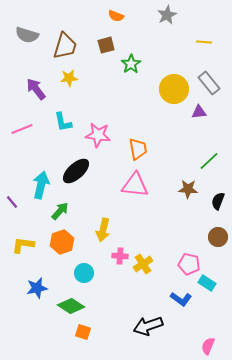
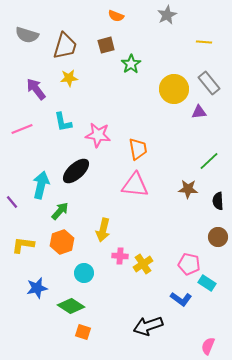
black semicircle: rotated 24 degrees counterclockwise
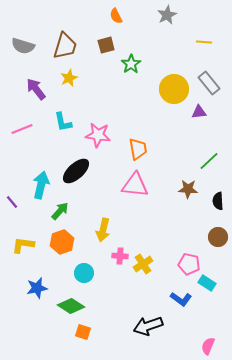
orange semicircle: rotated 42 degrees clockwise
gray semicircle: moved 4 px left, 11 px down
yellow star: rotated 18 degrees counterclockwise
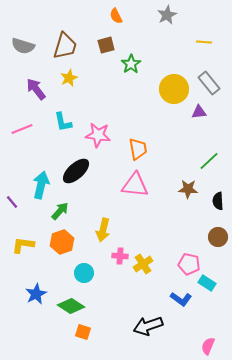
blue star: moved 1 px left, 6 px down; rotated 15 degrees counterclockwise
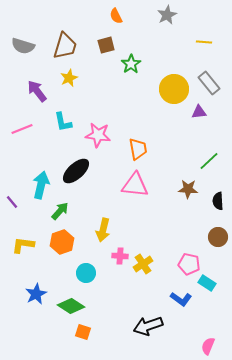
purple arrow: moved 1 px right, 2 px down
cyan circle: moved 2 px right
